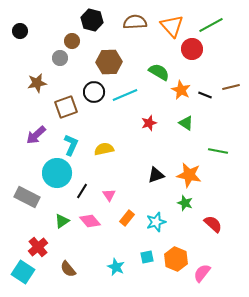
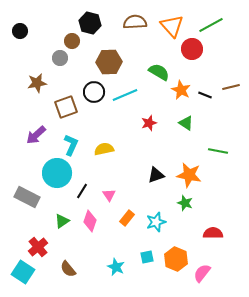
black hexagon at (92, 20): moved 2 px left, 3 px down
pink diamond at (90, 221): rotated 60 degrees clockwise
red semicircle at (213, 224): moved 9 px down; rotated 42 degrees counterclockwise
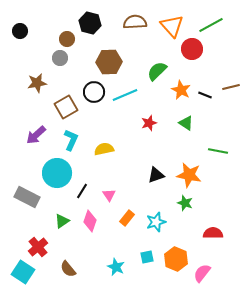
brown circle at (72, 41): moved 5 px left, 2 px up
green semicircle at (159, 72): moved 2 px left, 1 px up; rotated 75 degrees counterclockwise
brown square at (66, 107): rotated 10 degrees counterclockwise
cyan L-shape at (71, 145): moved 5 px up
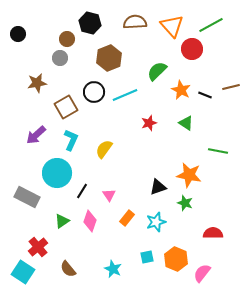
black circle at (20, 31): moved 2 px left, 3 px down
brown hexagon at (109, 62): moved 4 px up; rotated 20 degrees counterclockwise
yellow semicircle at (104, 149): rotated 42 degrees counterclockwise
black triangle at (156, 175): moved 2 px right, 12 px down
cyan star at (116, 267): moved 3 px left, 2 px down
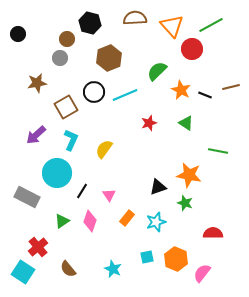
brown semicircle at (135, 22): moved 4 px up
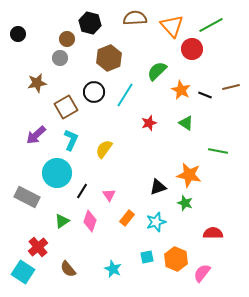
cyan line at (125, 95): rotated 35 degrees counterclockwise
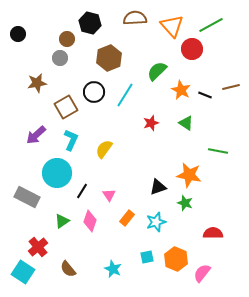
red star at (149, 123): moved 2 px right
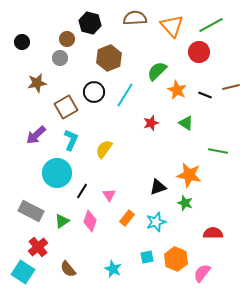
black circle at (18, 34): moved 4 px right, 8 px down
red circle at (192, 49): moved 7 px right, 3 px down
orange star at (181, 90): moved 4 px left
gray rectangle at (27, 197): moved 4 px right, 14 px down
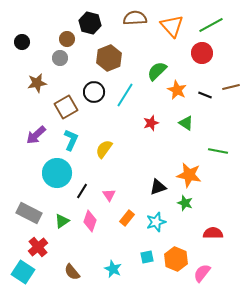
red circle at (199, 52): moved 3 px right, 1 px down
gray rectangle at (31, 211): moved 2 px left, 2 px down
brown semicircle at (68, 269): moved 4 px right, 3 px down
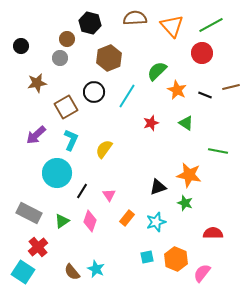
black circle at (22, 42): moved 1 px left, 4 px down
cyan line at (125, 95): moved 2 px right, 1 px down
cyan star at (113, 269): moved 17 px left
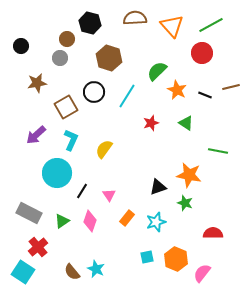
brown hexagon at (109, 58): rotated 20 degrees counterclockwise
